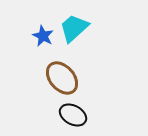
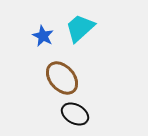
cyan trapezoid: moved 6 px right
black ellipse: moved 2 px right, 1 px up
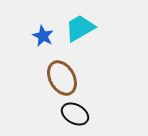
cyan trapezoid: rotated 12 degrees clockwise
brown ellipse: rotated 12 degrees clockwise
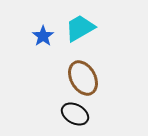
blue star: rotated 10 degrees clockwise
brown ellipse: moved 21 px right
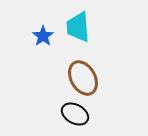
cyan trapezoid: moved 2 px left, 1 px up; rotated 64 degrees counterclockwise
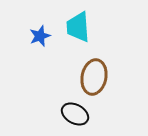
blue star: moved 3 px left; rotated 15 degrees clockwise
brown ellipse: moved 11 px right, 1 px up; rotated 40 degrees clockwise
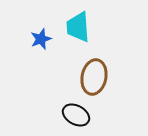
blue star: moved 1 px right, 3 px down
black ellipse: moved 1 px right, 1 px down
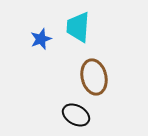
cyan trapezoid: rotated 8 degrees clockwise
brown ellipse: rotated 24 degrees counterclockwise
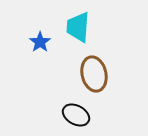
blue star: moved 1 px left, 3 px down; rotated 15 degrees counterclockwise
brown ellipse: moved 3 px up
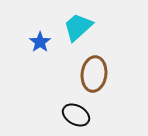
cyan trapezoid: rotated 44 degrees clockwise
brown ellipse: rotated 20 degrees clockwise
